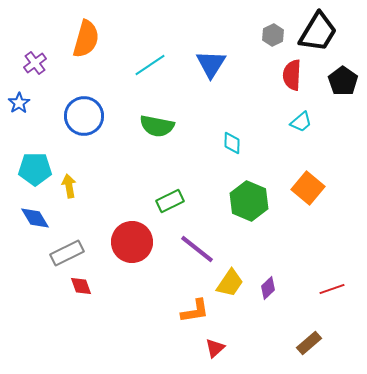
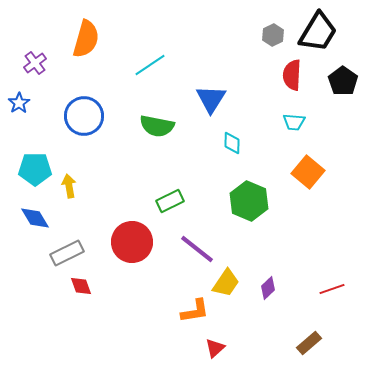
blue triangle: moved 35 px down
cyan trapezoid: moved 7 px left; rotated 45 degrees clockwise
orange square: moved 16 px up
yellow trapezoid: moved 4 px left
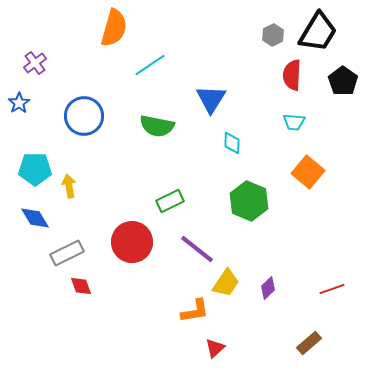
orange semicircle: moved 28 px right, 11 px up
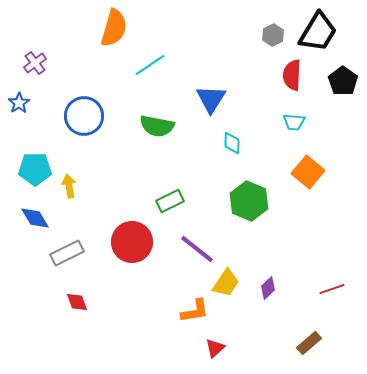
red diamond: moved 4 px left, 16 px down
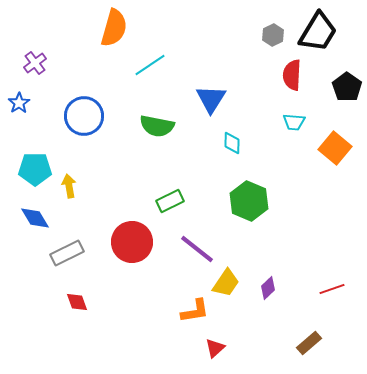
black pentagon: moved 4 px right, 6 px down
orange square: moved 27 px right, 24 px up
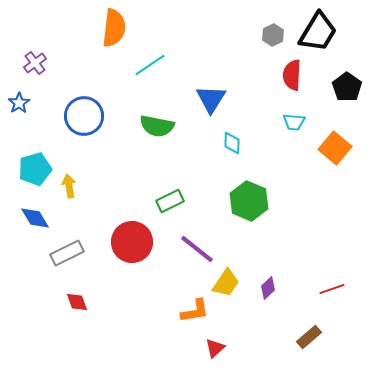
orange semicircle: rotated 9 degrees counterclockwise
cyan pentagon: rotated 16 degrees counterclockwise
brown rectangle: moved 6 px up
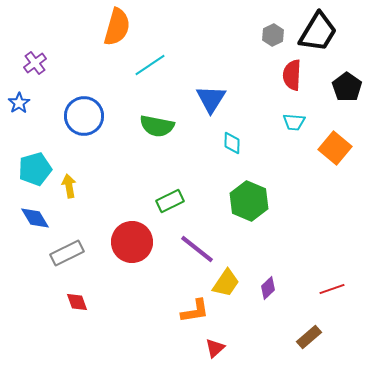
orange semicircle: moved 3 px right, 1 px up; rotated 9 degrees clockwise
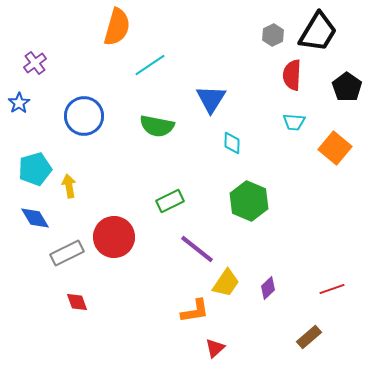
red circle: moved 18 px left, 5 px up
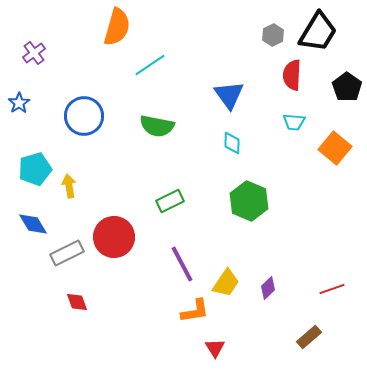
purple cross: moved 1 px left, 10 px up
blue triangle: moved 18 px right, 4 px up; rotated 8 degrees counterclockwise
blue diamond: moved 2 px left, 6 px down
purple line: moved 15 px left, 15 px down; rotated 24 degrees clockwise
red triangle: rotated 20 degrees counterclockwise
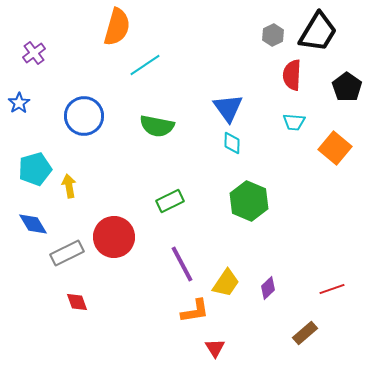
cyan line: moved 5 px left
blue triangle: moved 1 px left, 13 px down
brown rectangle: moved 4 px left, 4 px up
